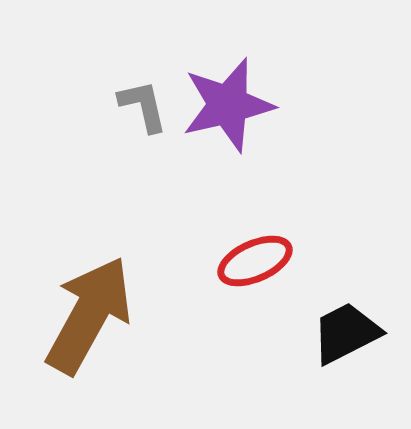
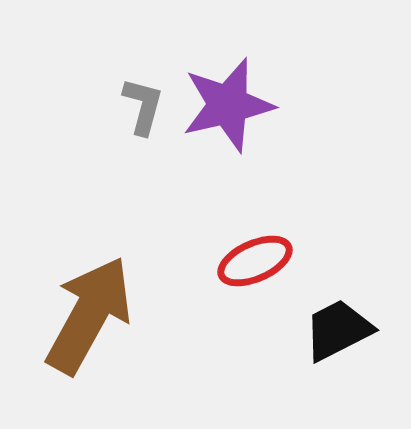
gray L-shape: rotated 28 degrees clockwise
black trapezoid: moved 8 px left, 3 px up
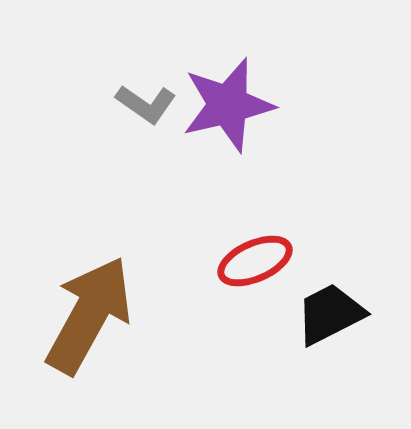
gray L-shape: moved 3 px right, 2 px up; rotated 110 degrees clockwise
black trapezoid: moved 8 px left, 16 px up
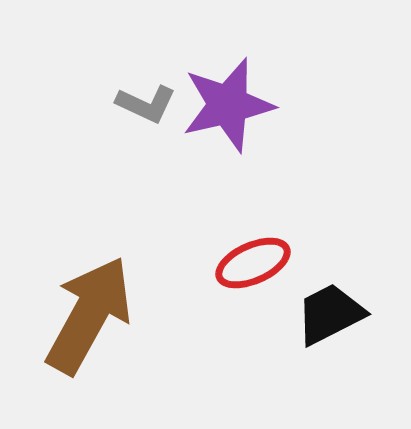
gray L-shape: rotated 10 degrees counterclockwise
red ellipse: moved 2 px left, 2 px down
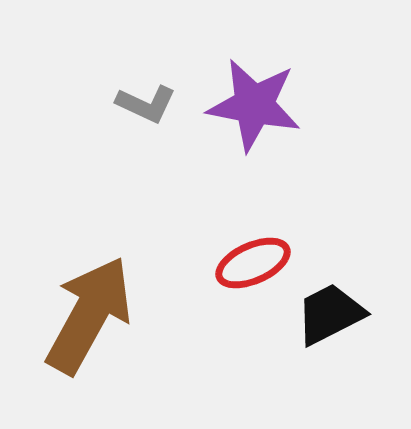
purple star: moved 26 px right; rotated 24 degrees clockwise
